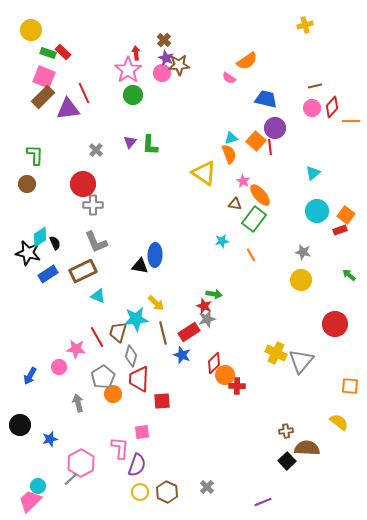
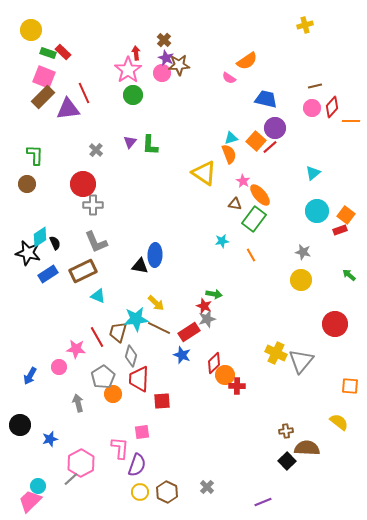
red line at (270, 147): rotated 56 degrees clockwise
brown line at (163, 333): moved 4 px left, 5 px up; rotated 50 degrees counterclockwise
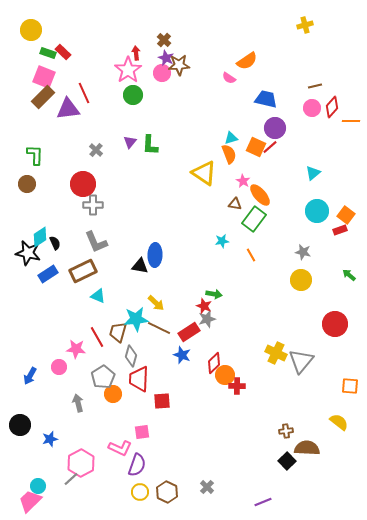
orange square at (256, 141): moved 6 px down; rotated 18 degrees counterclockwise
pink L-shape at (120, 448): rotated 110 degrees clockwise
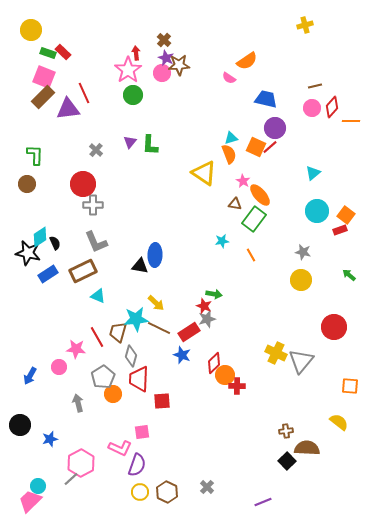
red circle at (335, 324): moved 1 px left, 3 px down
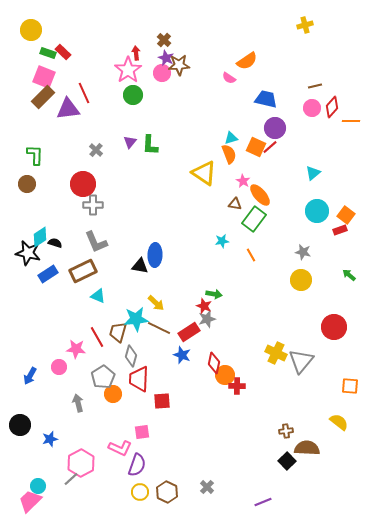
black semicircle at (55, 243): rotated 48 degrees counterclockwise
red diamond at (214, 363): rotated 35 degrees counterclockwise
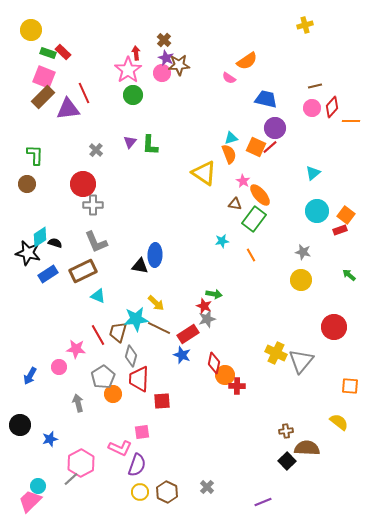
red rectangle at (189, 332): moved 1 px left, 2 px down
red line at (97, 337): moved 1 px right, 2 px up
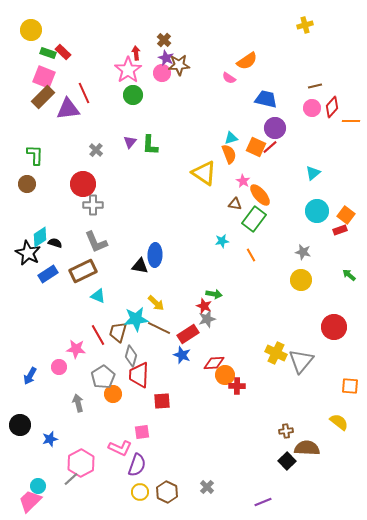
black star at (28, 253): rotated 15 degrees clockwise
red diamond at (214, 363): rotated 75 degrees clockwise
red trapezoid at (139, 379): moved 4 px up
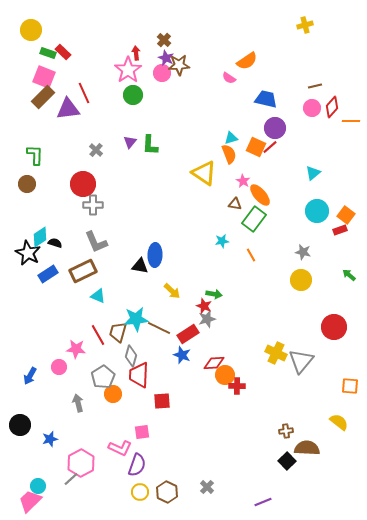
yellow arrow at (156, 303): moved 16 px right, 12 px up
